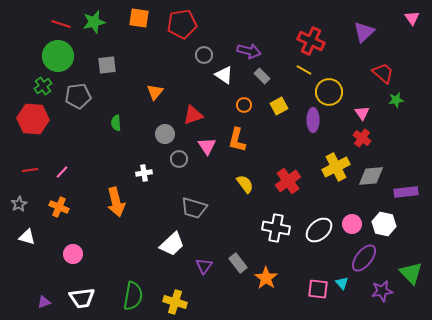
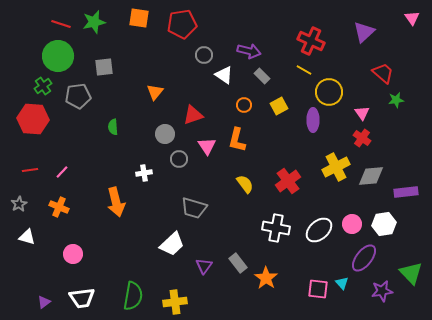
gray square at (107, 65): moved 3 px left, 2 px down
green semicircle at (116, 123): moved 3 px left, 4 px down
white hexagon at (384, 224): rotated 20 degrees counterclockwise
purple triangle at (44, 302): rotated 16 degrees counterclockwise
yellow cross at (175, 302): rotated 25 degrees counterclockwise
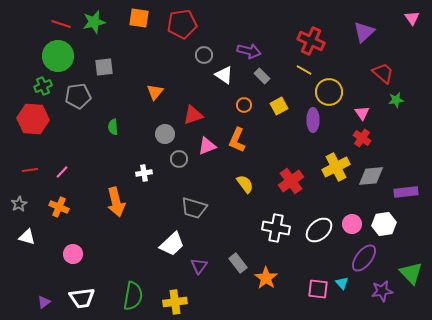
green cross at (43, 86): rotated 12 degrees clockwise
orange L-shape at (237, 140): rotated 10 degrees clockwise
pink triangle at (207, 146): rotated 42 degrees clockwise
red cross at (288, 181): moved 3 px right
purple triangle at (204, 266): moved 5 px left
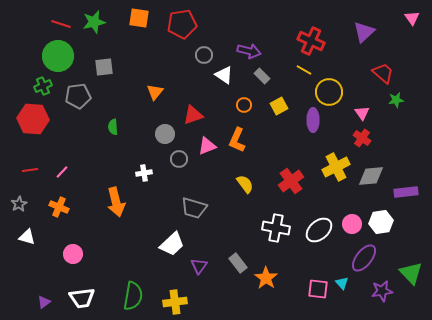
white hexagon at (384, 224): moved 3 px left, 2 px up
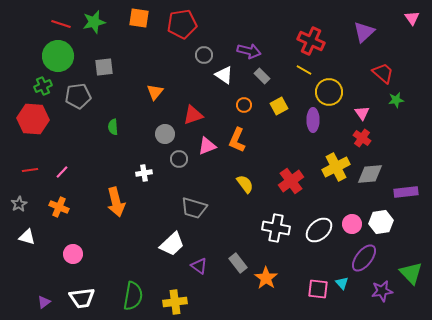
gray diamond at (371, 176): moved 1 px left, 2 px up
purple triangle at (199, 266): rotated 30 degrees counterclockwise
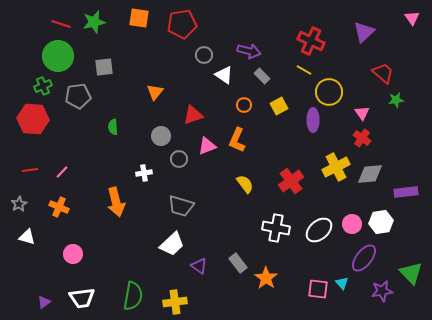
gray circle at (165, 134): moved 4 px left, 2 px down
gray trapezoid at (194, 208): moved 13 px left, 2 px up
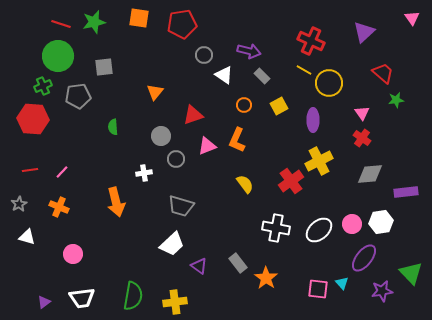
yellow circle at (329, 92): moved 9 px up
gray circle at (179, 159): moved 3 px left
yellow cross at (336, 167): moved 17 px left, 6 px up
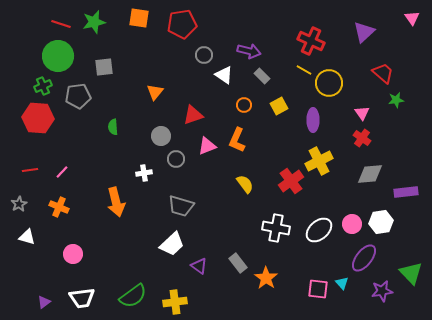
red hexagon at (33, 119): moved 5 px right, 1 px up
green semicircle at (133, 296): rotated 44 degrees clockwise
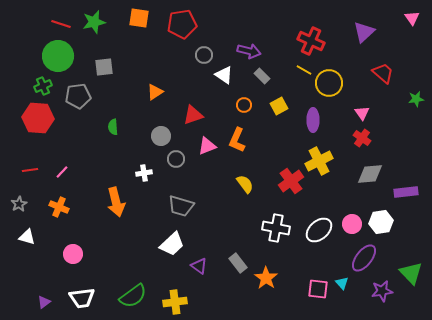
orange triangle at (155, 92): rotated 18 degrees clockwise
green star at (396, 100): moved 20 px right, 1 px up
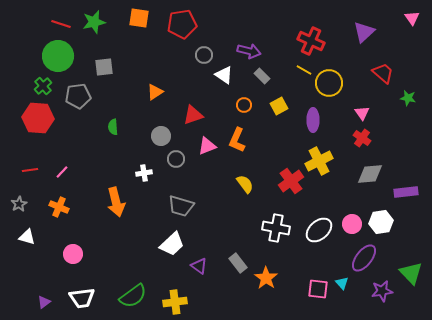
green cross at (43, 86): rotated 18 degrees counterclockwise
green star at (416, 99): moved 8 px left, 1 px up; rotated 21 degrees clockwise
